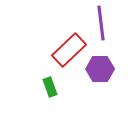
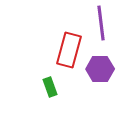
red rectangle: rotated 32 degrees counterclockwise
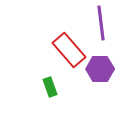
red rectangle: rotated 56 degrees counterclockwise
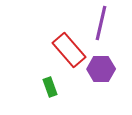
purple line: rotated 20 degrees clockwise
purple hexagon: moved 1 px right
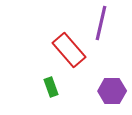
purple hexagon: moved 11 px right, 22 px down
green rectangle: moved 1 px right
